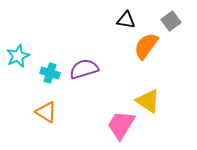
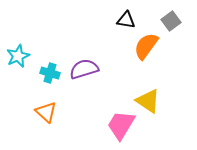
orange triangle: rotated 10 degrees clockwise
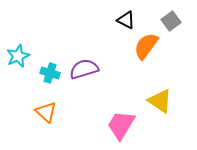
black triangle: rotated 18 degrees clockwise
yellow triangle: moved 12 px right
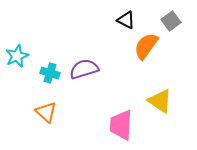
cyan star: moved 1 px left
pink trapezoid: rotated 28 degrees counterclockwise
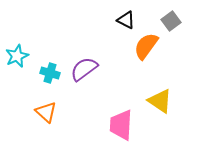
purple semicircle: rotated 20 degrees counterclockwise
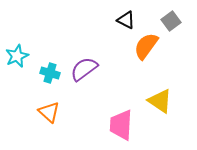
orange triangle: moved 3 px right
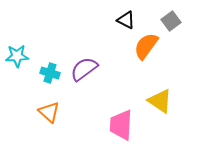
cyan star: rotated 20 degrees clockwise
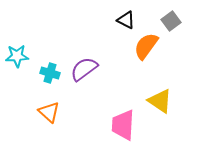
pink trapezoid: moved 2 px right
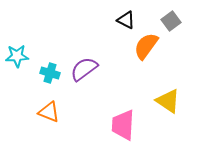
yellow triangle: moved 8 px right
orange triangle: rotated 20 degrees counterclockwise
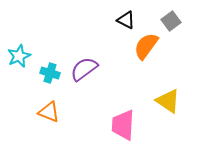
cyan star: moved 2 px right; rotated 20 degrees counterclockwise
